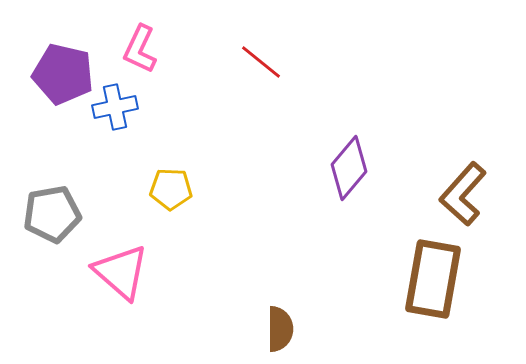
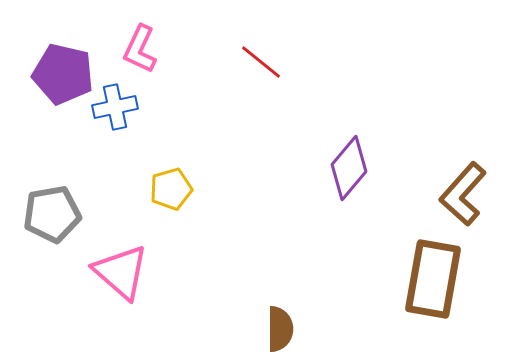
yellow pentagon: rotated 18 degrees counterclockwise
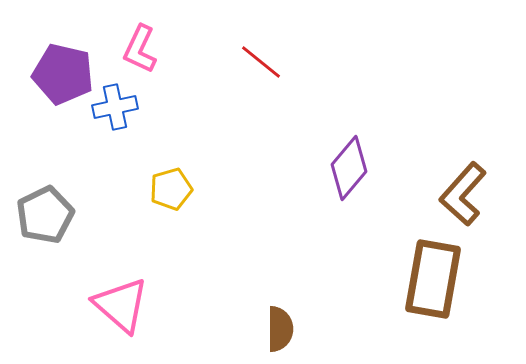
gray pentagon: moved 7 px left, 1 px down; rotated 16 degrees counterclockwise
pink triangle: moved 33 px down
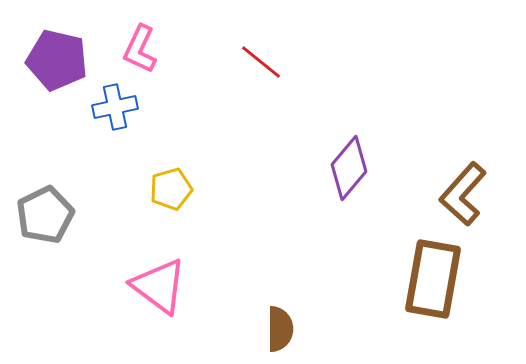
purple pentagon: moved 6 px left, 14 px up
pink triangle: moved 38 px right, 19 px up; rotated 4 degrees counterclockwise
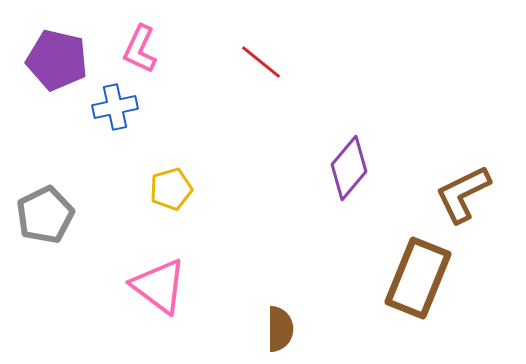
brown L-shape: rotated 22 degrees clockwise
brown rectangle: moved 15 px left, 1 px up; rotated 12 degrees clockwise
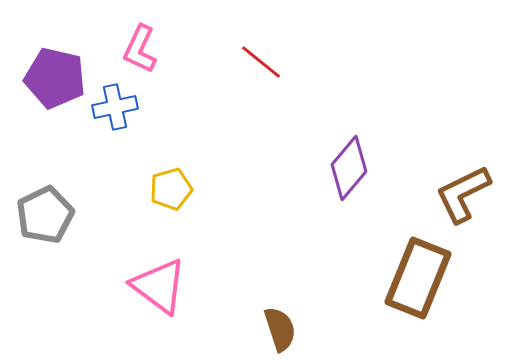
purple pentagon: moved 2 px left, 18 px down
brown semicircle: rotated 18 degrees counterclockwise
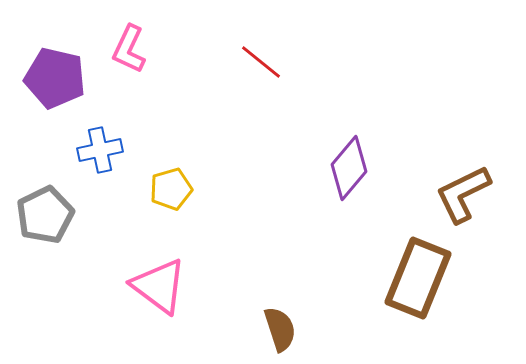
pink L-shape: moved 11 px left
blue cross: moved 15 px left, 43 px down
